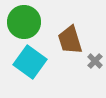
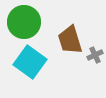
gray cross: moved 6 px up; rotated 21 degrees clockwise
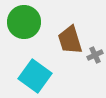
cyan square: moved 5 px right, 14 px down
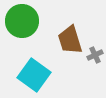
green circle: moved 2 px left, 1 px up
cyan square: moved 1 px left, 1 px up
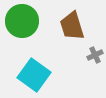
brown trapezoid: moved 2 px right, 14 px up
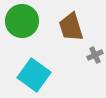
brown trapezoid: moved 1 px left, 1 px down
